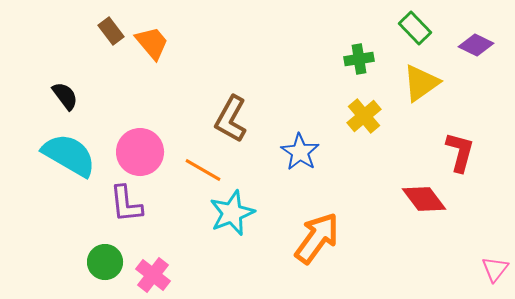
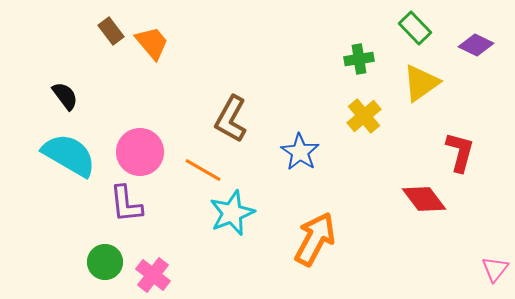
orange arrow: moved 2 px left, 1 px down; rotated 8 degrees counterclockwise
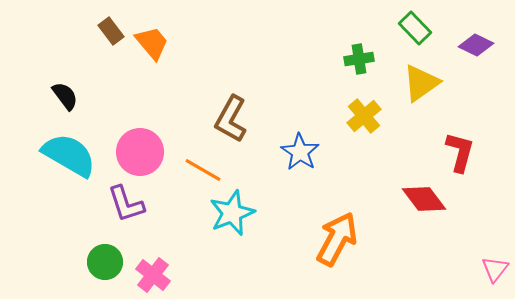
purple L-shape: rotated 12 degrees counterclockwise
orange arrow: moved 22 px right
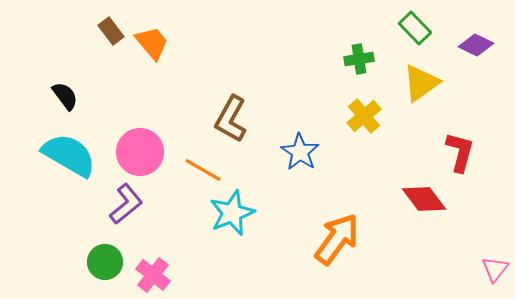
purple L-shape: rotated 111 degrees counterclockwise
orange arrow: rotated 8 degrees clockwise
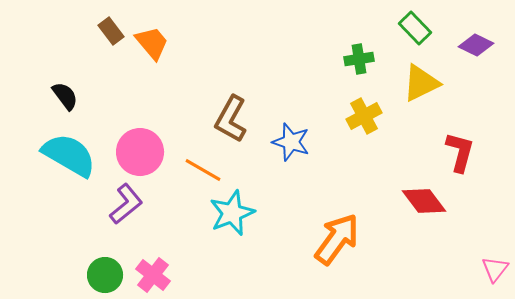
yellow triangle: rotated 9 degrees clockwise
yellow cross: rotated 12 degrees clockwise
blue star: moved 9 px left, 10 px up; rotated 15 degrees counterclockwise
red diamond: moved 2 px down
green circle: moved 13 px down
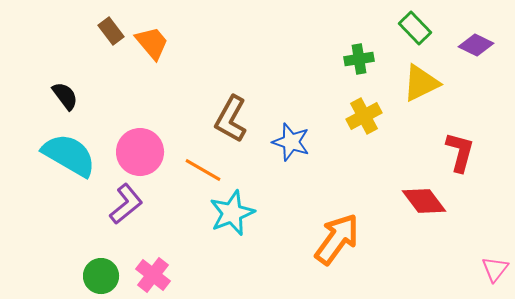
green circle: moved 4 px left, 1 px down
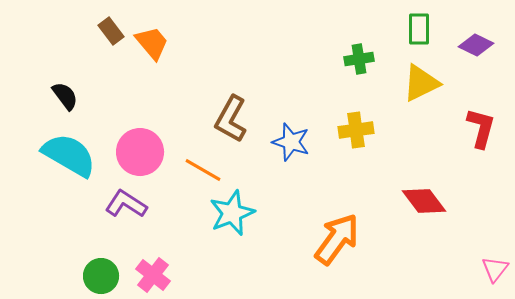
green rectangle: moved 4 px right, 1 px down; rotated 44 degrees clockwise
yellow cross: moved 8 px left, 14 px down; rotated 20 degrees clockwise
red L-shape: moved 21 px right, 24 px up
purple L-shape: rotated 108 degrees counterclockwise
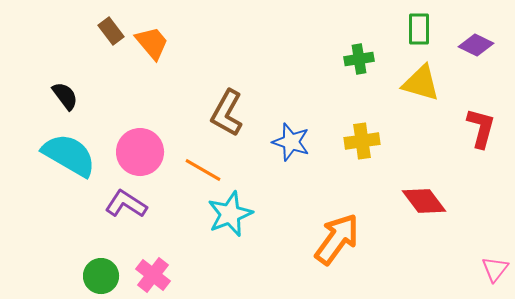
yellow triangle: rotated 42 degrees clockwise
brown L-shape: moved 4 px left, 6 px up
yellow cross: moved 6 px right, 11 px down
cyan star: moved 2 px left, 1 px down
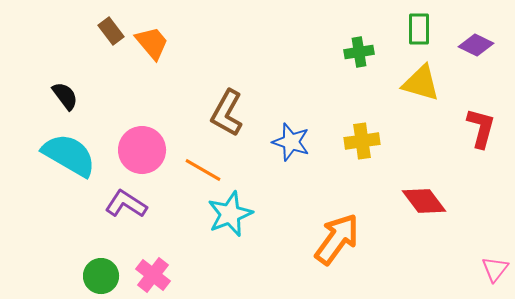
green cross: moved 7 px up
pink circle: moved 2 px right, 2 px up
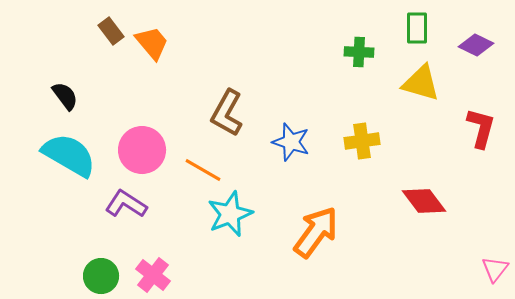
green rectangle: moved 2 px left, 1 px up
green cross: rotated 12 degrees clockwise
orange arrow: moved 21 px left, 7 px up
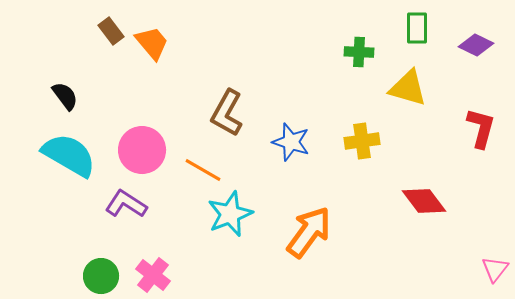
yellow triangle: moved 13 px left, 5 px down
orange arrow: moved 7 px left
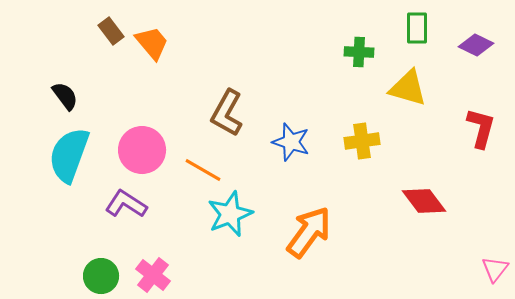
cyan semicircle: rotated 100 degrees counterclockwise
